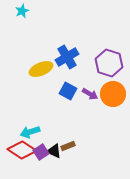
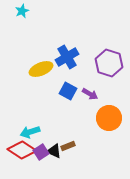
orange circle: moved 4 px left, 24 px down
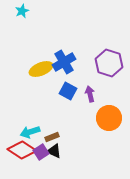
blue cross: moved 3 px left, 5 px down
purple arrow: rotated 133 degrees counterclockwise
brown rectangle: moved 16 px left, 9 px up
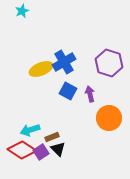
cyan arrow: moved 2 px up
black triangle: moved 4 px right, 2 px up; rotated 21 degrees clockwise
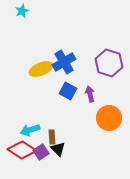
brown rectangle: rotated 72 degrees counterclockwise
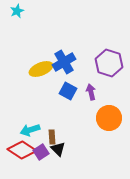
cyan star: moved 5 px left
purple arrow: moved 1 px right, 2 px up
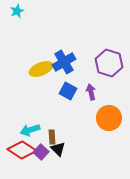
purple square: rotated 14 degrees counterclockwise
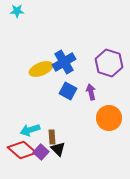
cyan star: rotated 24 degrees clockwise
red diamond: rotated 8 degrees clockwise
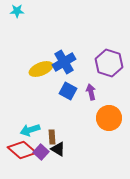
black triangle: rotated 14 degrees counterclockwise
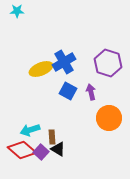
purple hexagon: moved 1 px left
